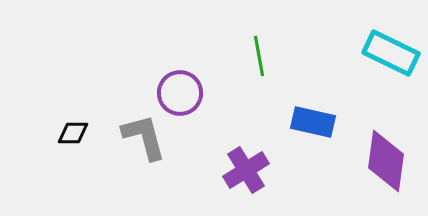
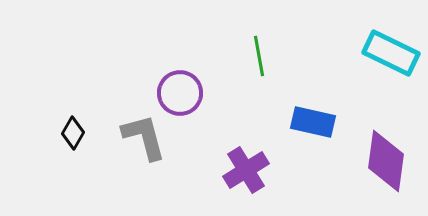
black diamond: rotated 60 degrees counterclockwise
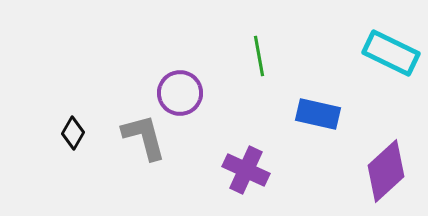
blue rectangle: moved 5 px right, 8 px up
purple diamond: moved 10 px down; rotated 40 degrees clockwise
purple cross: rotated 33 degrees counterclockwise
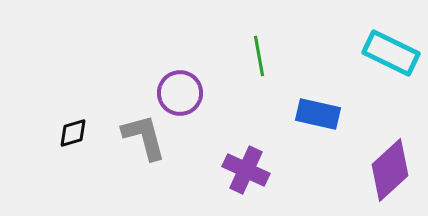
black diamond: rotated 44 degrees clockwise
purple diamond: moved 4 px right, 1 px up
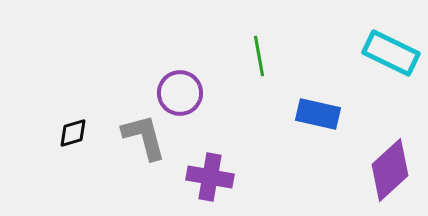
purple cross: moved 36 px left, 7 px down; rotated 15 degrees counterclockwise
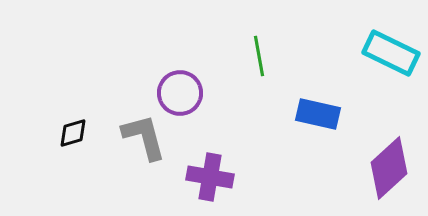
purple diamond: moved 1 px left, 2 px up
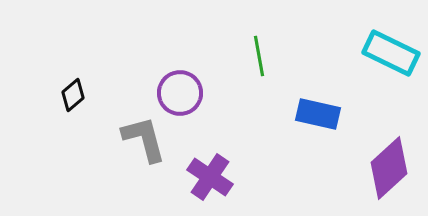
black diamond: moved 38 px up; rotated 24 degrees counterclockwise
gray L-shape: moved 2 px down
purple cross: rotated 24 degrees clockwise
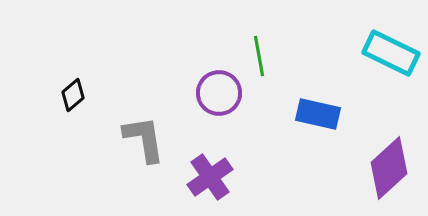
purple circle: moved 39 px right
gray L-shape: rotated 6 degrees clockwise
purple cross: rotated 21 degrees clockwise
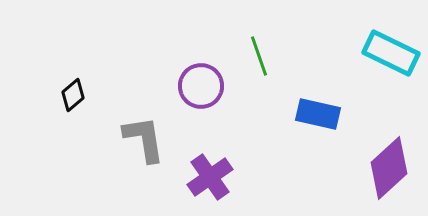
green line: rotated 9 degrees counterclockwise
purple circle: moved 18 px left, 7 px up
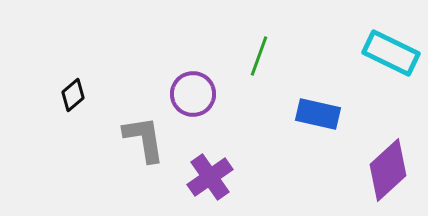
green line: rotated 39 degrees clockwise
purple circle: moved 8 px left, 8 px down
purple diamond: moved 1 px left, 2 px down
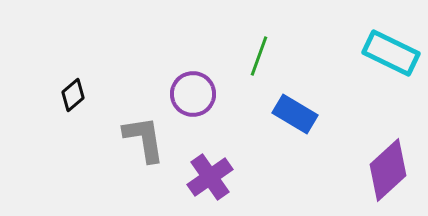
blue rectangle: moved 23 px left; rotated 18 degrees clockwise
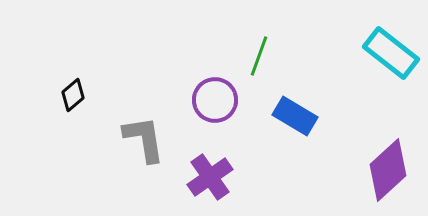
cyan rectangle: rotated 12 degrees clockwise
purple circle: moved 22 px right, 6 px down
blue rectangle: moved 2 px down
